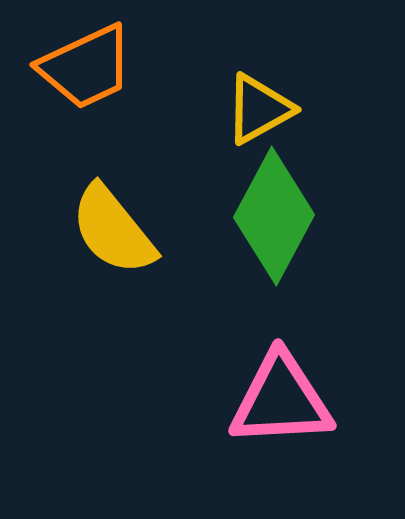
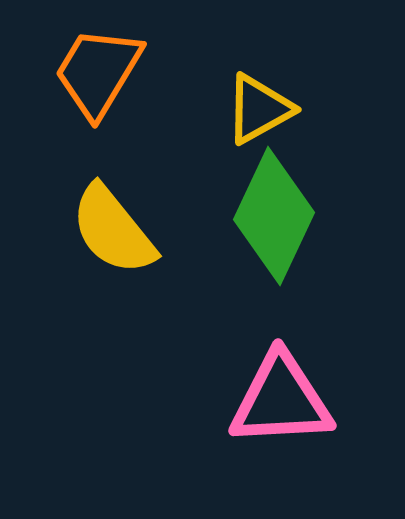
orange trapezoid: moved 12 px right, 5 px down; rotated 146 degrees clockwise
green diamond: rotated 3 degrees counterclockwise
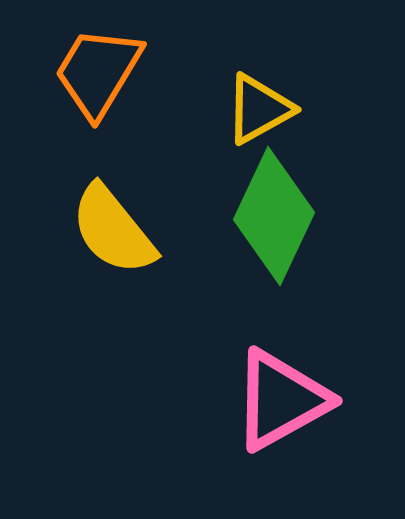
pink triangle: rotated 26 degrees counterclockwise
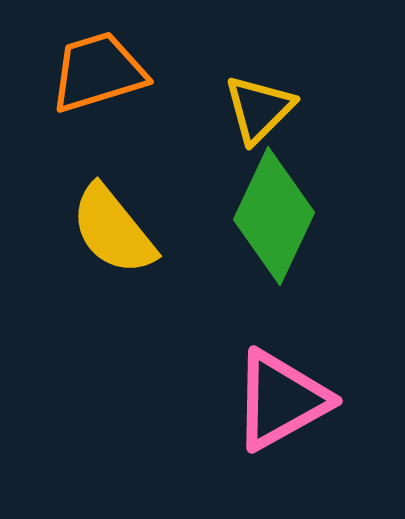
orange trapezoid: rotated 42 degrees clockwise
yellow triangle: rotated 16 degrees counterclockwise
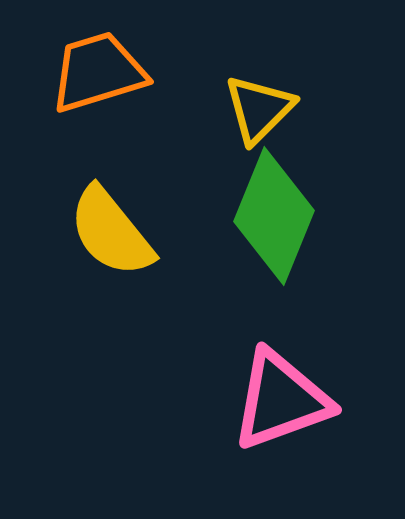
green diamond: rotated 3 degrees counterclockwise
yellow semicircle: moved 2 px left, 2 px down
pink triangle: rotated 9 degrees clockwise
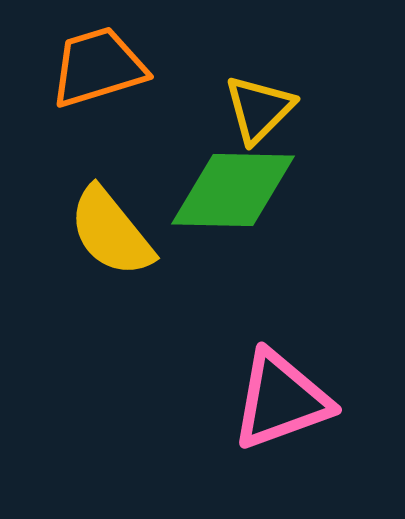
orange trapezoid: moved 5 px up
green diamond: moved 41 px left, 26 px up; rotated 69 degrees clockwise
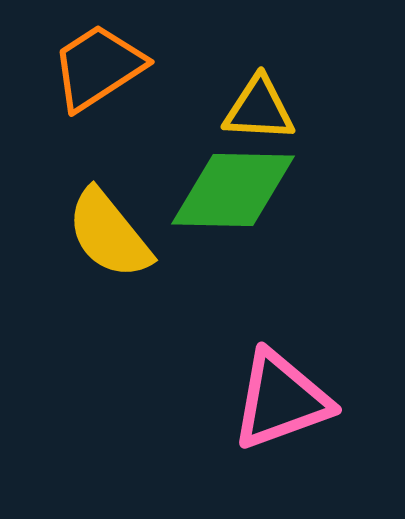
orange trapezoid: rotated 16 degrees counterclockwise
yellow triangle: rotated 48 degrees clockwise
yellow semicircle: moved 2 px left, 2 px down
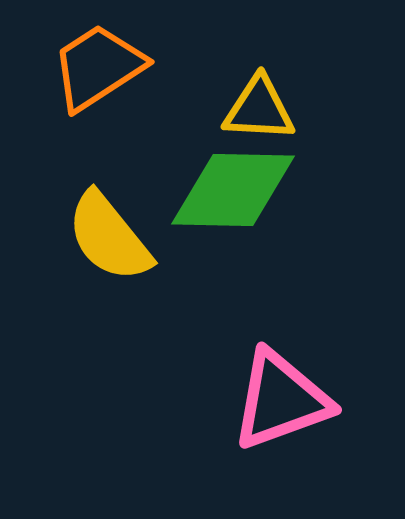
yellow semicircle: moved 3 px down
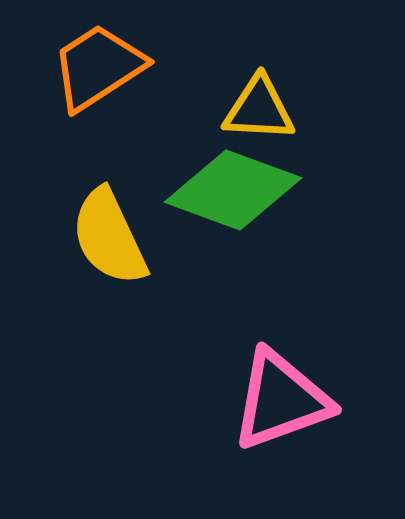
green diamond: rotated 19 degrees clockwise
yellow semicircle: rotated 14 degrees clockwise
